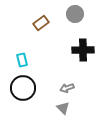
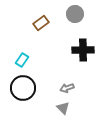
cyan rectangle: rotated 48 degrees clockwise
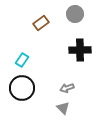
black cross: moved 3 px left
black circle: moved 1 px left
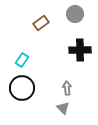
gray arrow: rotated 104 degrees clockwise
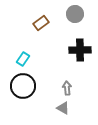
cyan rectangle: moved 1 px right, 1 px up
black circle: moved 1 px right, 2 px up
gray triangle: rotated 16 degrees counterclockwise
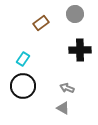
gray arrow: rotated 64 degrees counterclockwise
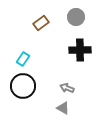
gray circle: moved 1 px right, 3 px down
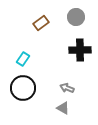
black circle: moved 2 px down
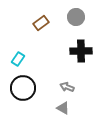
black cross: moved 1 px right, 1 px down
cyan rectangle: moved 5 px left
gray arrow: moved 1 px up
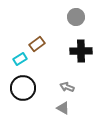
brown rectangle: moved 4 px left, 21 px down
cyan rectangle: moved 2 px right; rotated 24 degrees clockwise
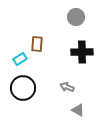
brown rectangle: rotated 49 degrees counterclockwise
black cross: moved 1 px right, 1 px down
gray triangle: moved 15 px right, 2 px down
